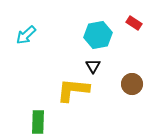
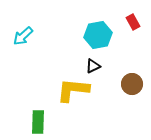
red rectangle: moved 1 px left, 1 px up; rotated 28 degrees clockwise
cyan arrow: moved 3 px left, 1 px down
black triangle: rotated 35 degrees clockwise
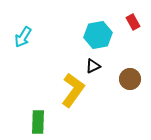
cyan arrow: moved 1 px down; rotated 15 degrees counterclockwise
brown circle: moved 2 px left, 5 px up
yellow L-shape: rotated 120 degrees clockwise
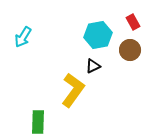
brown circle: moved 29 px up
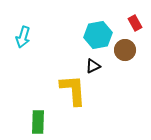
red rectangle: moved 2 px right, 1 px down
cyan arrow: rotated 15 degrees counterclockwise
brown circle: moved 5 px left
yellow L-shape: rotated 40 degrees counterclockwise
